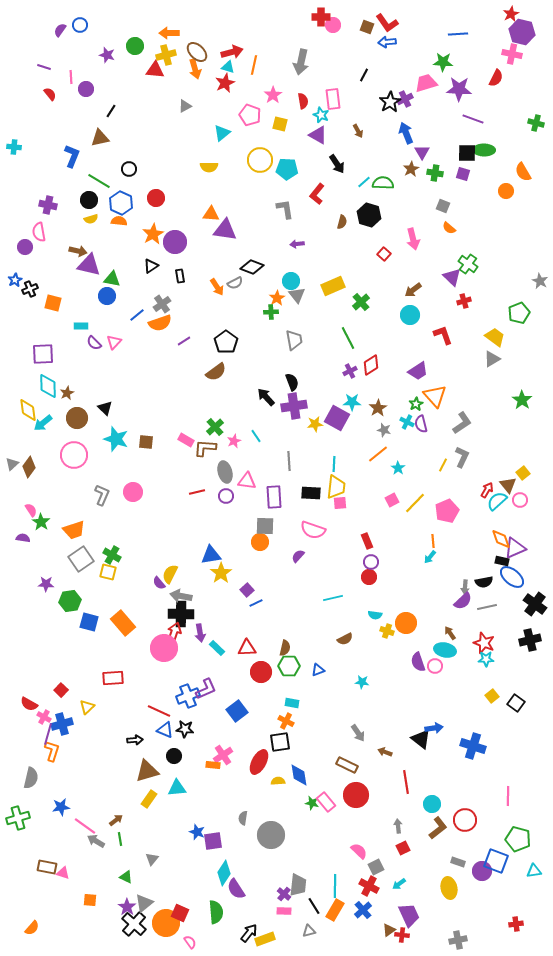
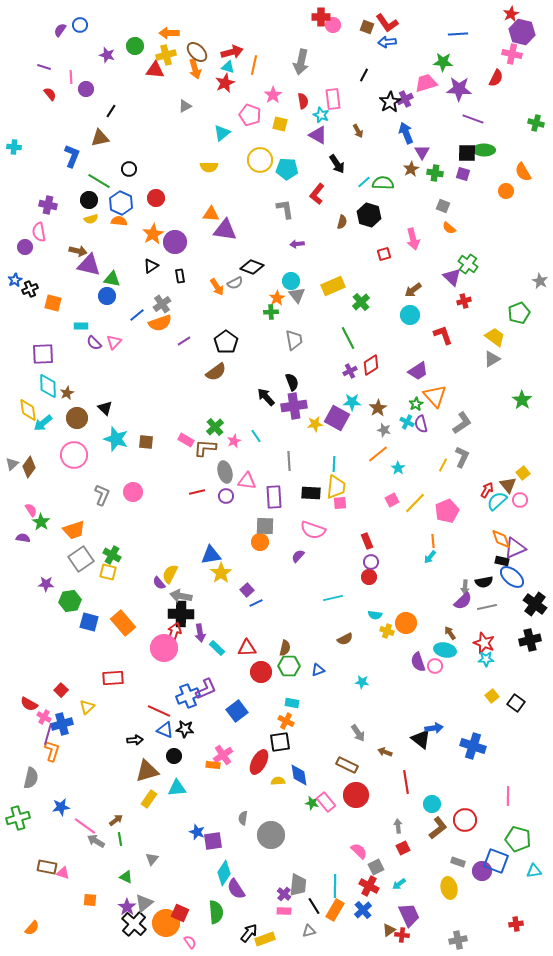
red square at (384, 254): rotated 32 degrees clockwise
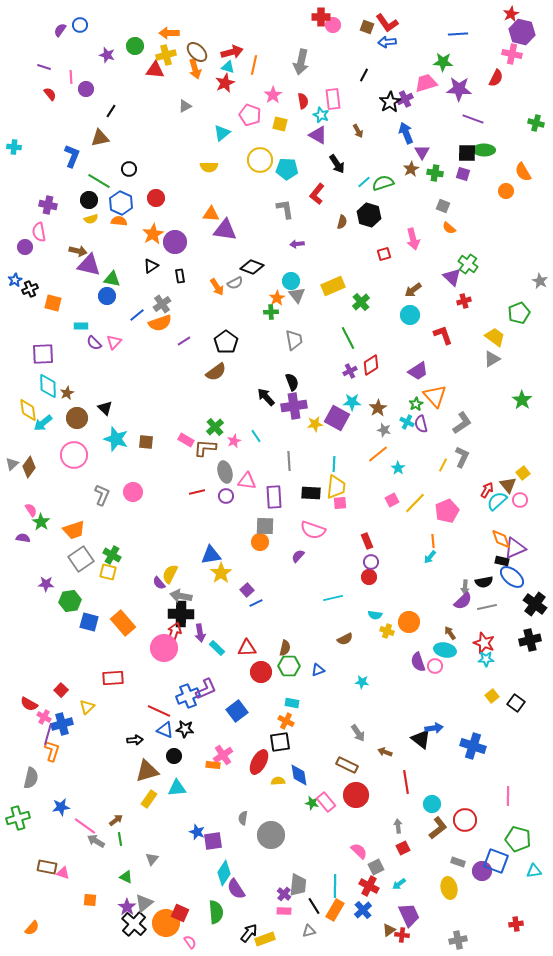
green semicircle at (383, 183): rotated 20 degrees counterclockwise
orange circle at (406, 623): moved 3 px right, 1 px up
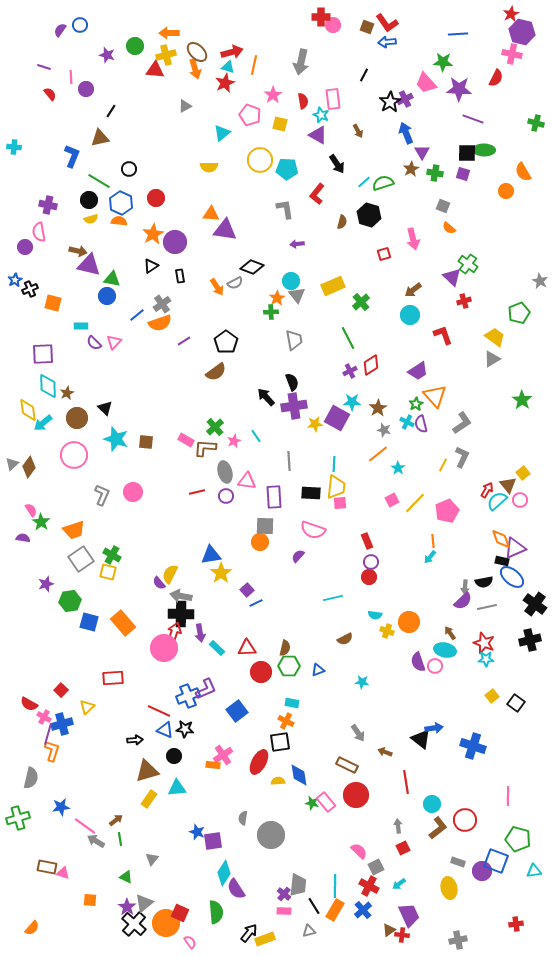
pink trapezoid at (426, 83): rotated 115 degrees counterclockwise
purple star at (46, 584): rotated 21 degrees counterclockwise
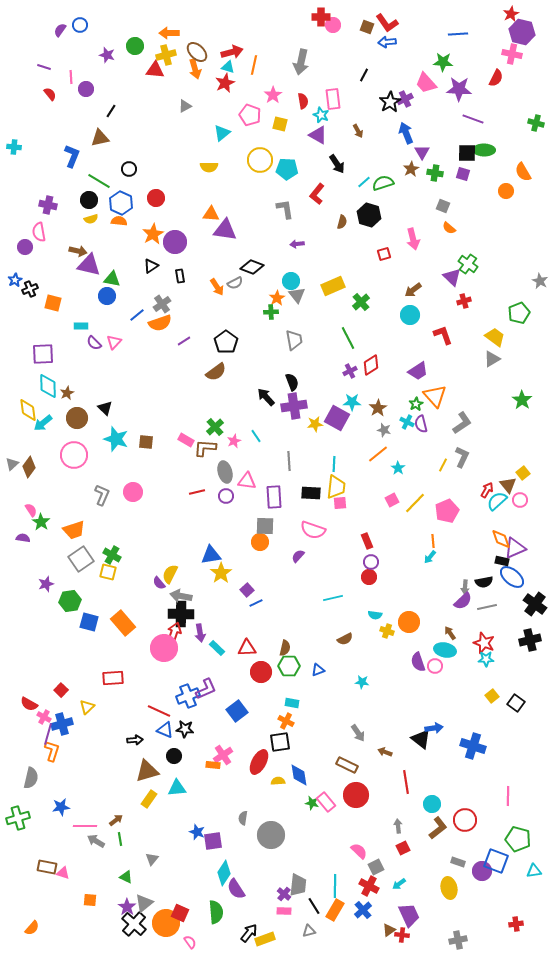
pink line at (85, 826): rotated 35 degrees counterclockwise
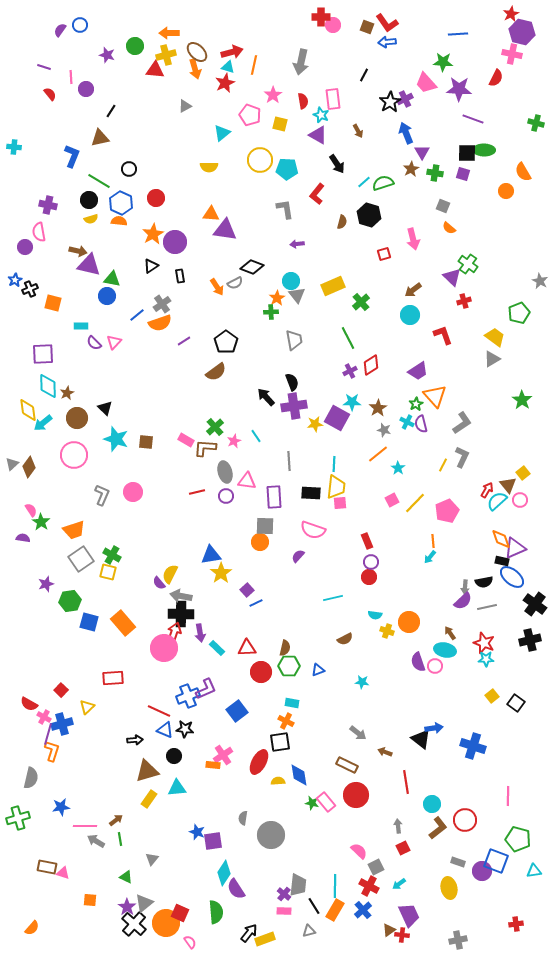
gray arrow at (358, 733): rotated 18 degrees counterclockwise
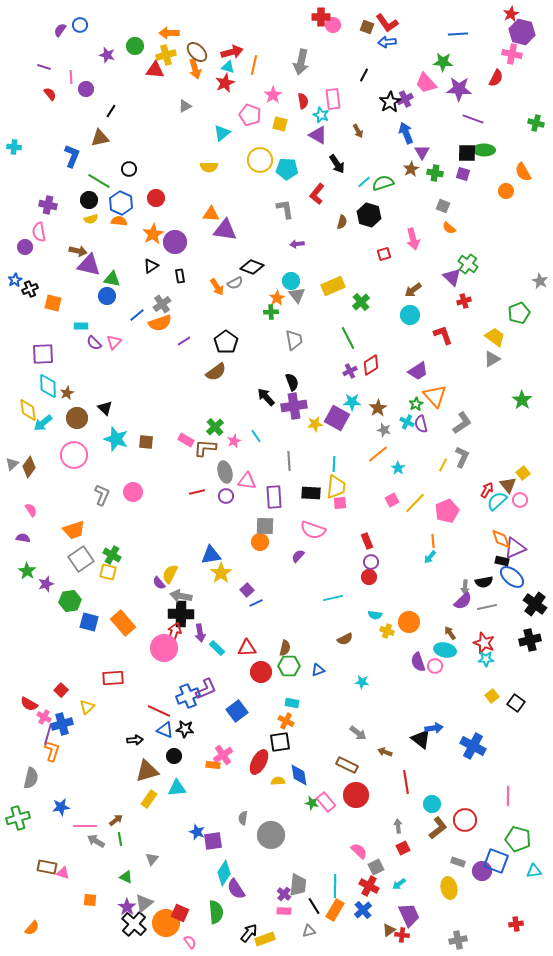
green star at (41, 522): moved 14 px left, 49 px down
blue cross at (473, 746): rotated 10 degrees clockwise
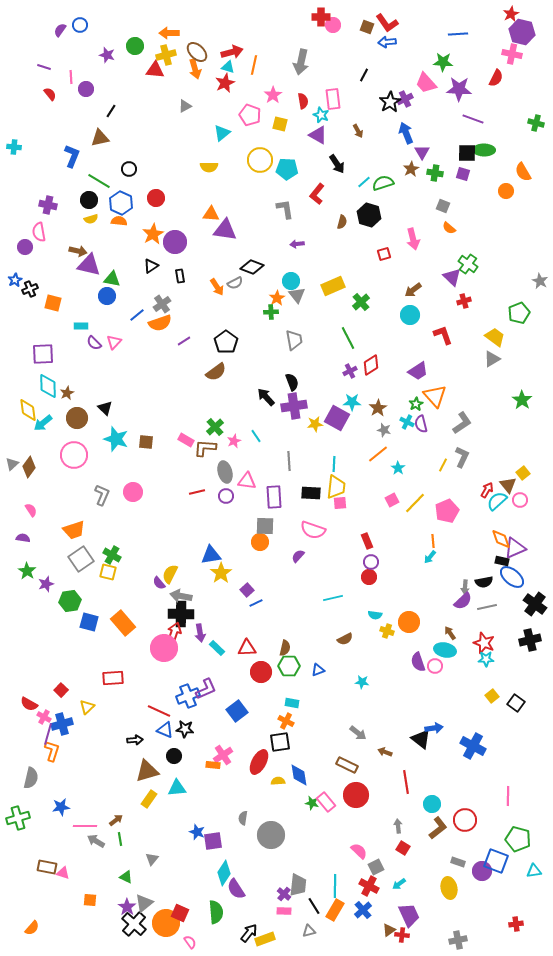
red square at (403, 848): rotated 32 degrees counterclockwise
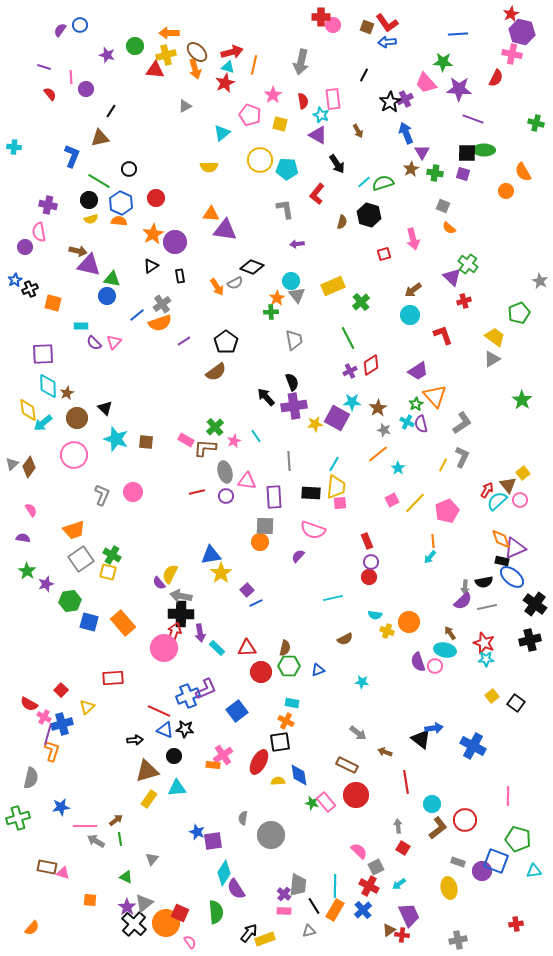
cyan line at (334, 464): rotated 28 degrees clockwise
